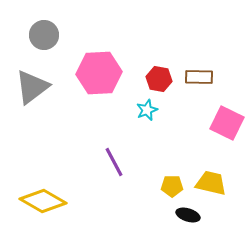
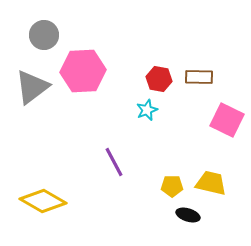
pink hexagon: moved 16 px left, 2 px up
pink square: moved 3 px up
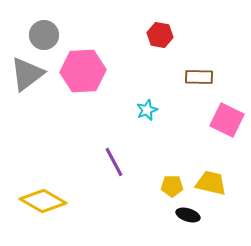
red hexagon: moved 1 px right, 44 px up
gray triangle: moved 5 px left, 13 px up
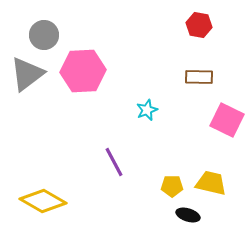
red hexagon: moved 39 px right, 10 px up
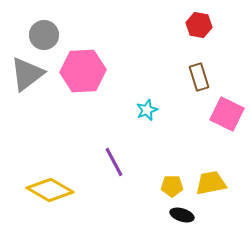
brown rectangle: rotated 72 degrees clockwise
pink square: moved 6 px up
yellow trapezoid: rotated 24 degrees counterclockwise
yellow diamond: moved 7 px right, 11 px up
black ellipse: moved 6 px left
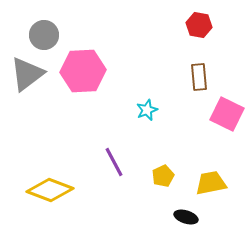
brown rectangle: rotated 12 degrees clockwise
yellow pentagon: moved 9 px left, 10 px up; rotated 25 degrees counterclockwise
yellow diamond: rotated 9 degrees counterclockwise
black ellipse: moved 4 px right, 2 px down
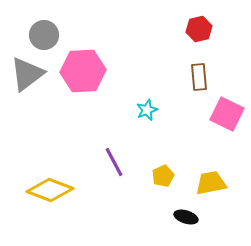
red hexagon: moved 4 px down; rotated 25 degrees counterclockwise
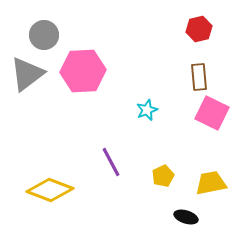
pink square: moved 15 px left, 1 px up
purple line: moved 3 px left
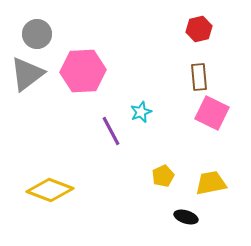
gray circle: moved 7 px left, 1 px up
cyan star: moved 6 px left, 2 px down
purple line: moved 31 px up
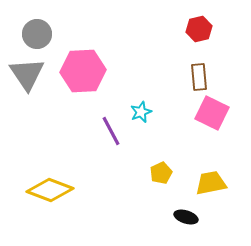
gray triangle: rotated 27 degrees counterclockwise
yellow pentagon: moved 2 px left, 3 px up
